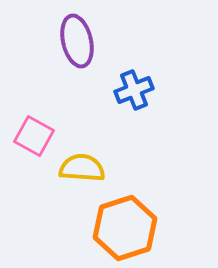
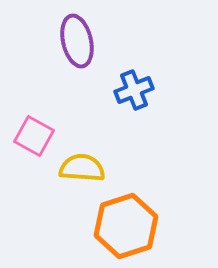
orange hexagon: moved 1 px right, 2 px up
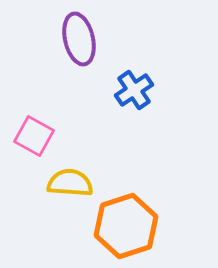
purple ellipse: moved 2 px right, 2 px up
blue cross: rotated 12 degrees counterclockwise
yellow semicircle: moved 12 px left, 15 px down
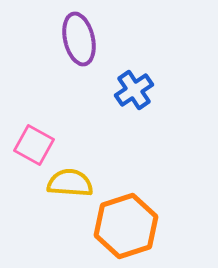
pink square: moved 9 px down
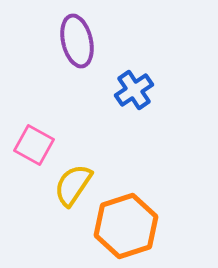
purple ellipse: moved 2 px left, 2 px down
yellow semicircle: moved 3 px right, 2 px down; rotated 60 degrees counterclockwise
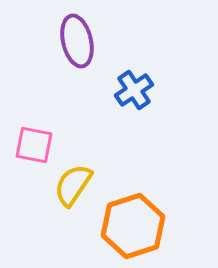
pink square: rotated 18 degrees counterclockwise
orange hexagon: moved 7 px right
